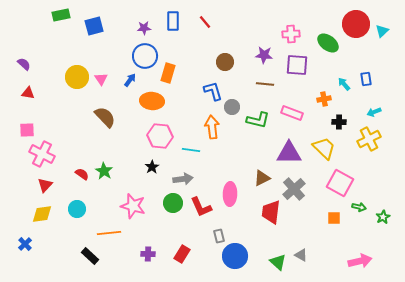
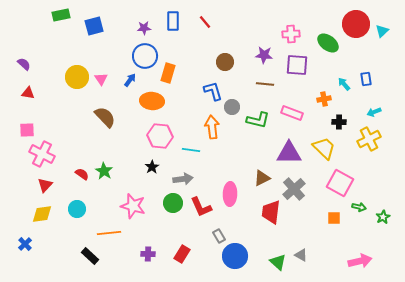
gray rectangle at (219, 236): rotated 16 degrees counterclockwise
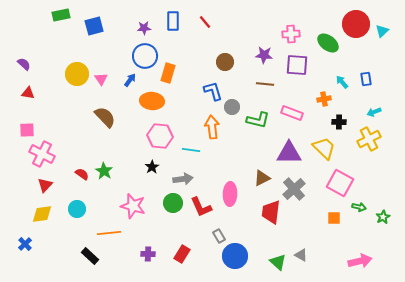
yellow circle at (77, 77): moved 3 px up
cyan arrow at (344, 84): moved 2 px left, 2 px up
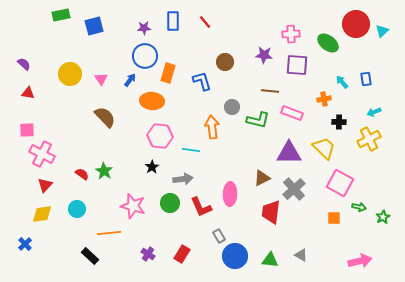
yellow circle at (77, 74): moved 7 px left
brown line at (265, 84): moved 5 px right, 7 px down
blue L-shape at (213, 91): moved 11 px left, 10 px up
green circle at (173, 203): moved 3 px left
purple cross at (148, 254): rotated 32 degrees clockwise
green triangle at (278, 262): moved 8 px left, 2 px up; rotated 36 degrees counterclockwise
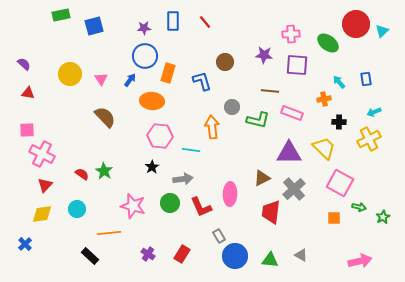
cyan arrow at (342, 82): moved 3 px left
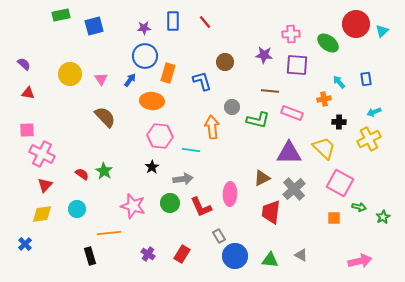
black rectangle at (90, 256): rotated 30 degrees clockwise
